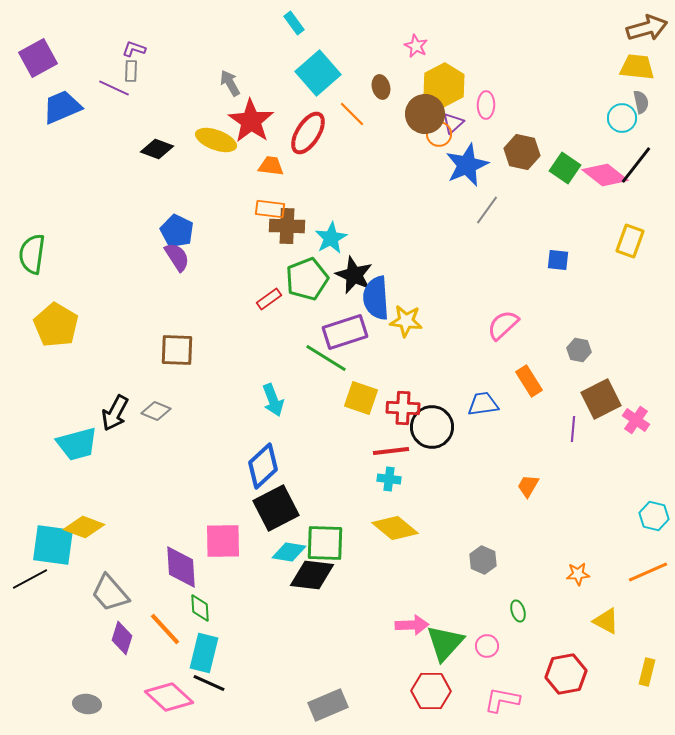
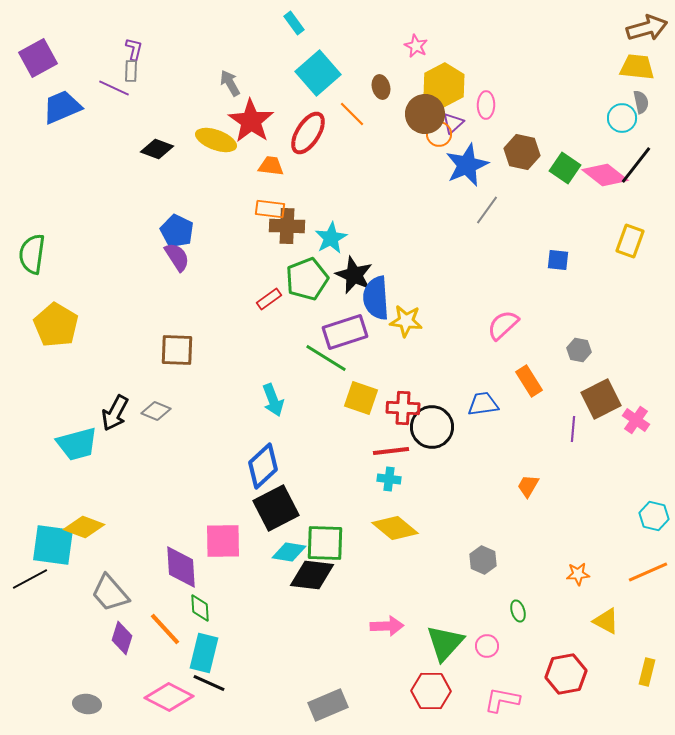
purple L-shape at (134, 49): rotated 85 degrees clockwise
pink arrow at (412, 625): moved 25 px left, 1 px down
pink diamond at (169, 697): rotated 15 degrees counterclockwise
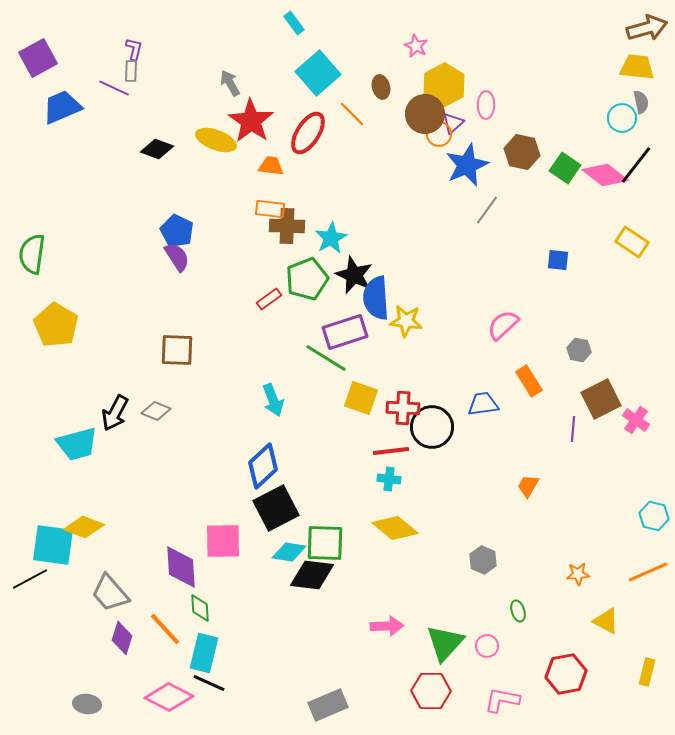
yellow rectangle at (630, 241): moved 2 px right, 1 px down; rotated 76 degrees counterclockwise
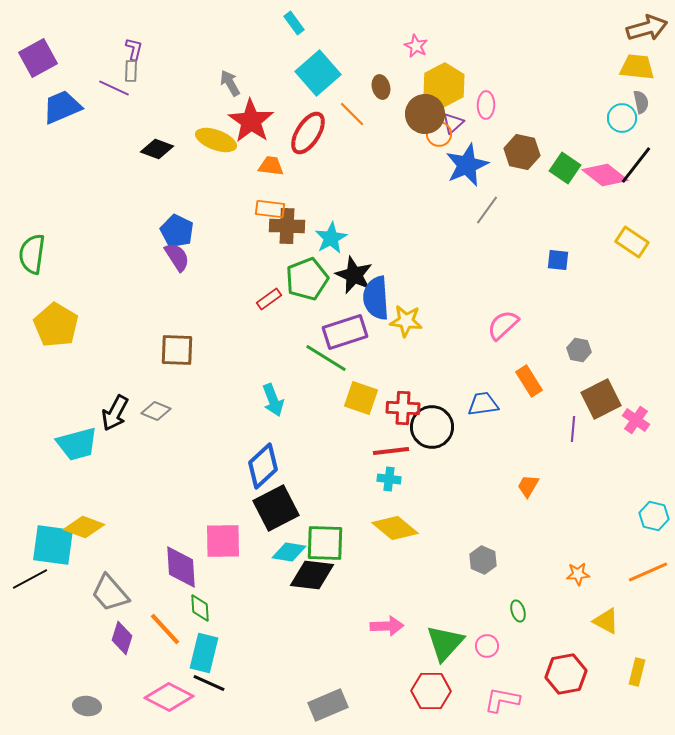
yellow rectangle at (647, 672): moved 10 px left
gray ellipse at (87, 704): moved 2 px down
